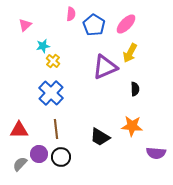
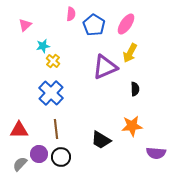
pink ellipse: rotated 10 degrees counterclockwise
orange star: rotated 10 degrees counterclockwise
black trapezoid: moved 1 px right, 3 px down
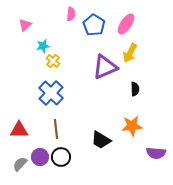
purple circle: moved 1 px right, 3 px down
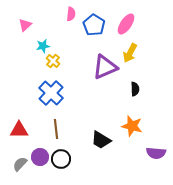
orange star: rotated 20 degrees clockwise
black circle: moved 2 px down
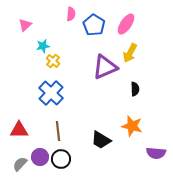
brown line: moved 2 px right, 2 px down
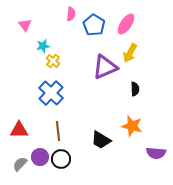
pink triangle: rotated 24 degrees counterclockwise
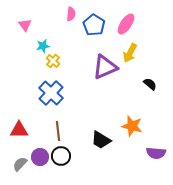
black semicircle: moved 15 px right, 5 px up; rotated 48 degrees counterclockwise
black circle: moved 3 px up
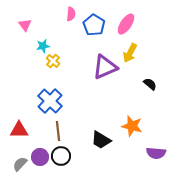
blue cross: moved 1 px left, 8 px down
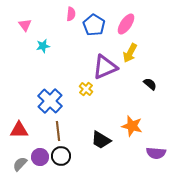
yellow cross: moved 33 px right, 28 px down
